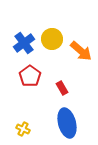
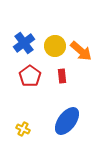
yellow circle: moved 3 px right, 7 px down
red rectangle: moved 12 px up; rotated 24 degrees clockwise
blue ellipse: moved 2 px up; rotated 52 degrees clockwise
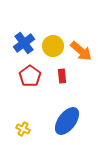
yellow circle: moved 2 px left
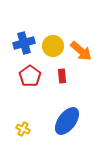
blue cross: rotated 20 degrees clockwise
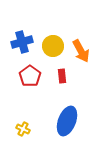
blue cross: moved 2 px left, 1 px up
orange arrow: rotated 20 degrees clockwise
blue ellipse: rotated 16 degrees counterclockwise
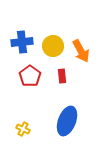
blue cross: rotated 10 degrees clockwise
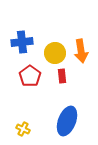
yellow circle: moved 2 px right, 7 px down
orange arrow: rotated 20 degrees clockwise
